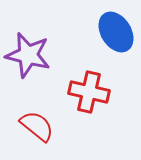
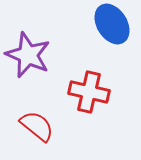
blue ellipse: moved 4 px left, 8 px up
purple star: rotated 9 degrees clockwise
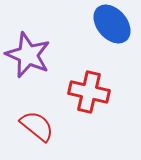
blue ellipse: rotated 9 degrees counterclockwise
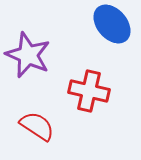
red cross: moved 1 px up
red semicircle: rotated 6 degrees counterclockwise
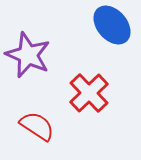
blue ellipse: moved 1 px down
red cross: moved 2 px down; rotated 33 degrees clockwise
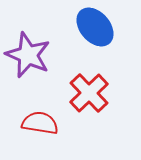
blue ellipse: moved 17 px left, 2 px down
red semicircle: moved 3 px right, 3 px up; rotated 24 degrees counterclockwise
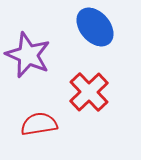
red cross: moved 1 px up
red semicircle: moved 1 px left, 1 px down; rotated 18 degrees counterclockwise
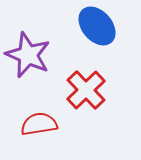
blue ellipse: moved 2 px right, 1 px up
red cross: moved 3 px left, 2 px up
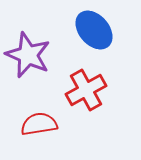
blue ellipse: moved 3 px left, 4 px down
red cross: rotated 15 degrees clockwise
